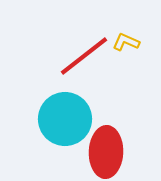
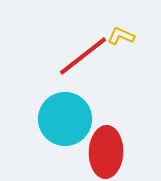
yellow L-shape: moved 5 px left, 6 px up
red line: moved 1 px left
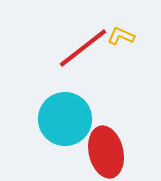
red line: moved 8 px up
red ellipse: rotated 15 degrees counterclockwise
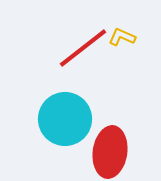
yellow L-shape: moved 1 px right, 1 px down
red ellipse: moved 4 px right; rotated 21 degrees clockwise
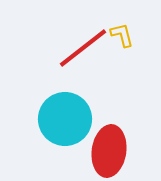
yellow L-shape: moved 2 px up; rotated 52 degrees clockwise
red ellipse: moved 1 px left, 1 px up
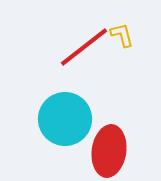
red line: moved 1 px right, 1 px up
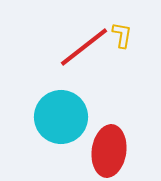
yellow L-shape: rotated 24 degrees clockwise
cyan circle: moved 4 px left, 2 px up
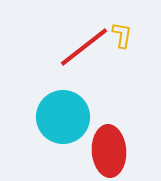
cyan circle: moved 2 px right
red ellipse: rotated 12 degrees counterclockwise
